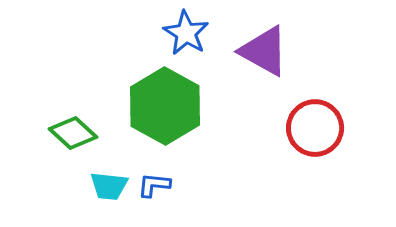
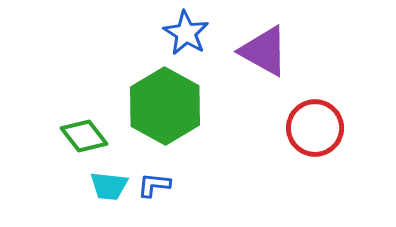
green diamond: moved 11 px right, 3 px down; rotated 9 degrees clockwise
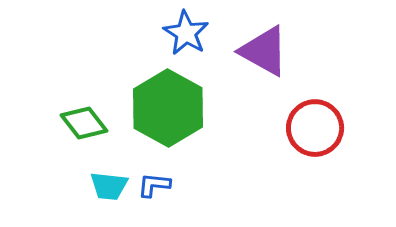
green hexagon: moved 3 px right, 2 px down
green diamond: moved 13 px up
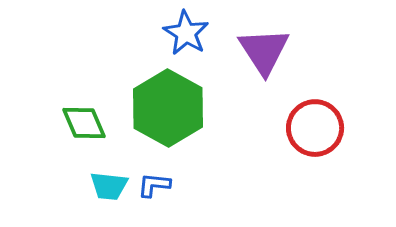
purple triangle: rotated 28 degrees clockwise
green diamond: rotated 15 degrees clockwise
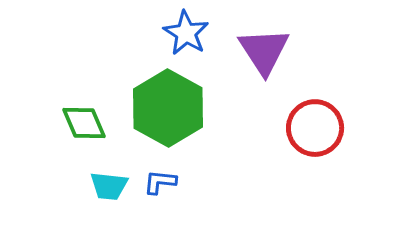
blue L-shape: moved 6 px right, 3 px up
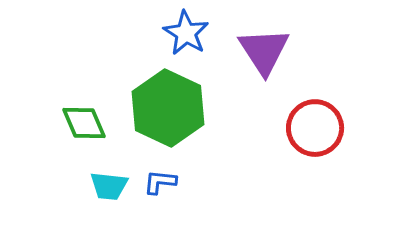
green hexagon: rotated 4 degrees counterclockwise
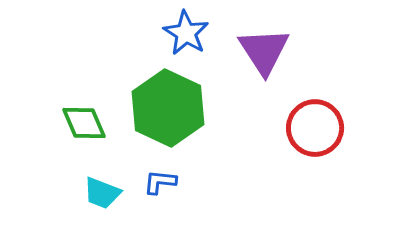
cyan trapezoid: moved 7 px left, 7 px down; rotated 15 degrees clockwise
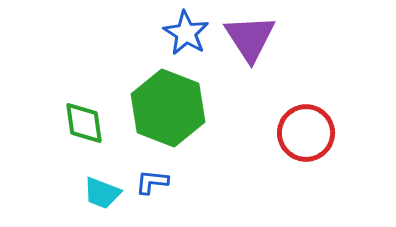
purple triangle: moved 14 px left, 13 px up
green hexagon: rotated 4 degrees counterclockwise
green diamond: rotated 15 degrees clockwise
red circle: moved 9 px left, 5 px down
blue L-shape: moved 8 px left
